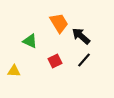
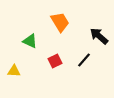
orange trapezoid: moved 1 px right, 1 px up
black arrow: moved 18 px right
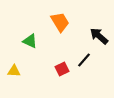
red square: moved 7 px right, 8 px down
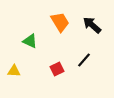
black arrow: moved 7 px left, 11 px up
red square: moved 5 px left
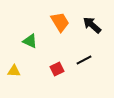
black line: rotated 21 degrees clockwise
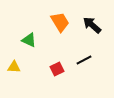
green triangle: moved 1 px left, 1 px up
yellow triangle: moved 4 px up
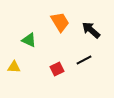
black arrow: moved 1 px left, 5 px down
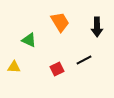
black arrow: moved 6 px right, 3 px up; rotated 132 degrees counterclockwise
